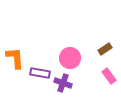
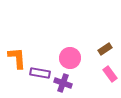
orange L-shape: moved 2 px right
pink rectangle: moved 1 px right, 2 px up
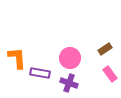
purple cross: moved 6 px right
